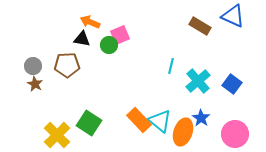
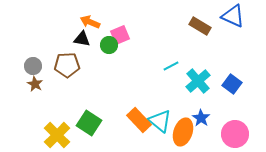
cyan line: rotated 49 degrees clockwise
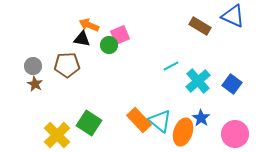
orange arrow: moved 1 px left, 3 px down
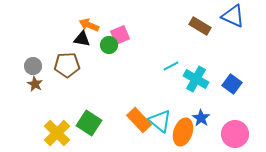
cyan cross: moved 2 px left, 2 px up; rotated 20 degrees counterclockwise
yellow cross: moved 2 px up
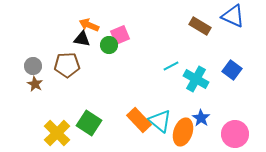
blue square: moved 14 px up
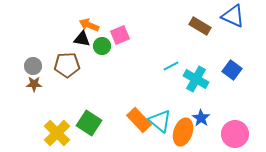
green circle: moved 7 px left, 1 px down
brown star: moved 1 px left; rotated 28 degrees counterclockwise
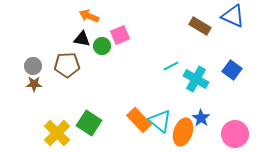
orange arrow: moved 9 px up
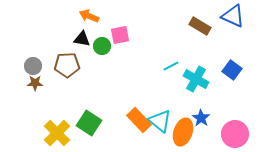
pink square: rotated 12 degrees clockwise
brown star: moved 1 px right, 1 px up
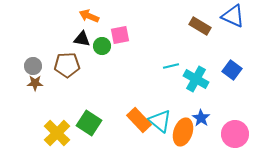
cyan line: rotated 14 degrees clockwise
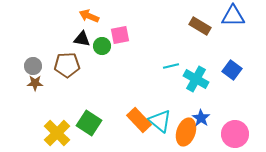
blue triangle: rotated 25 degrees counterclockwise
orange ellipse: moved 3 px right
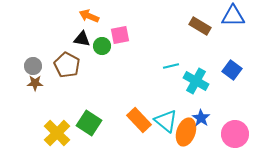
brown pentagon: rotated 30 degrees clockwise
cyan cross: moved 2 px down
cyan triangle: moved 6 px right
